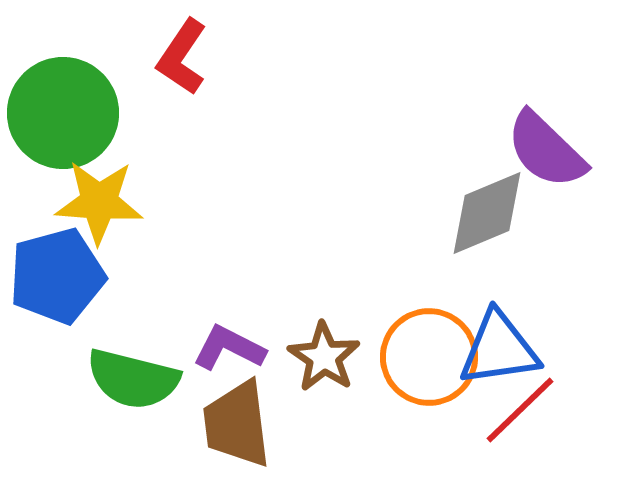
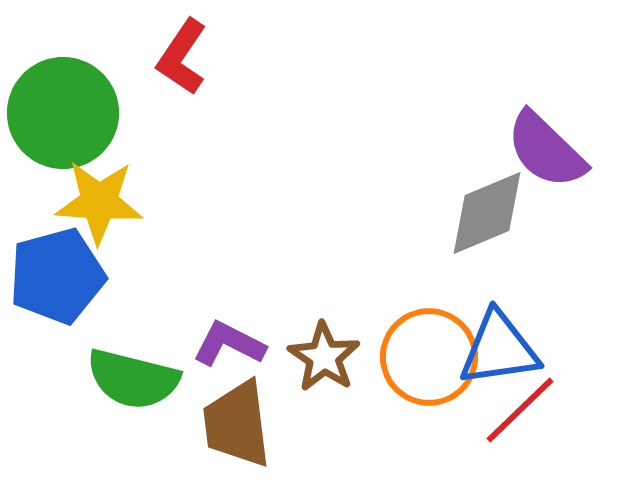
purple L-shape: moved 4 px up
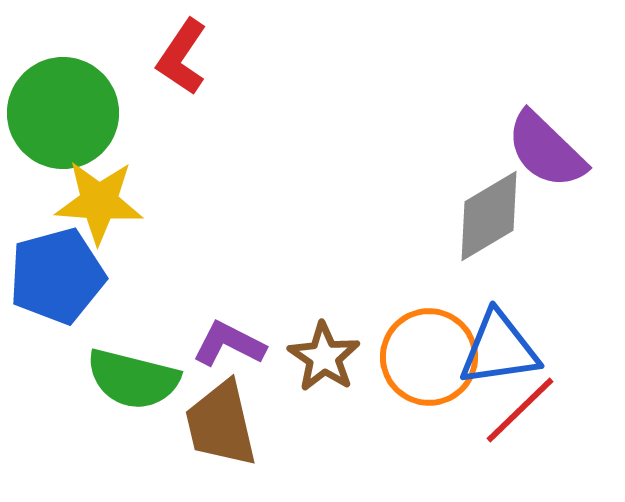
gray diamond: moved 2 px right, 3 px down; rotated 8 degrees counterclockwise
brown trapezoid: moved 16 px left; rotated 6 degrees counterclockwise
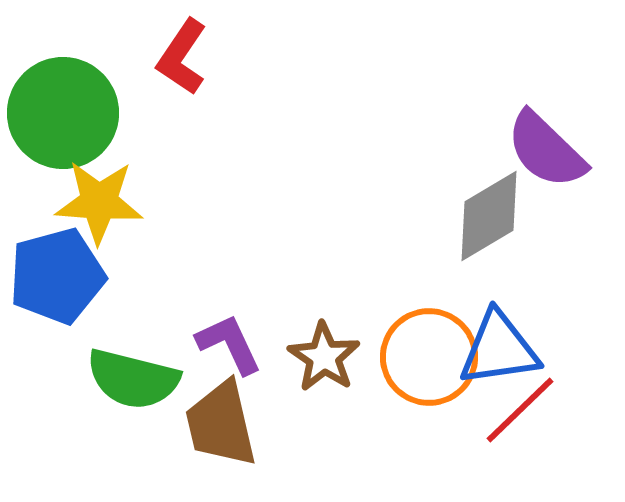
purple L-shape: rotated 38 degrees clockwise
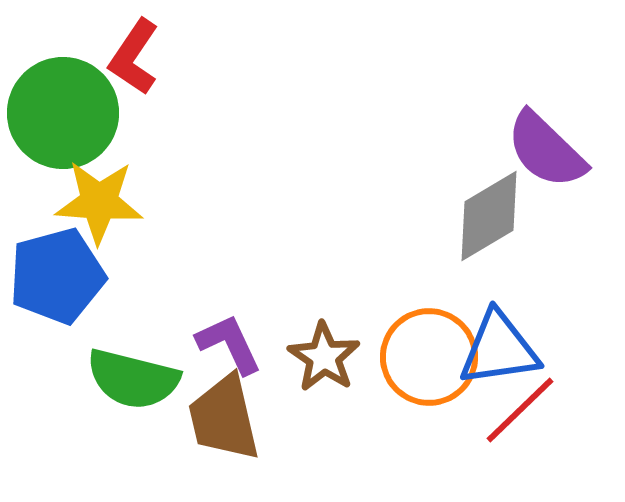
red L-shape: moved 48 px left
brown trapezoid: moved 3 px right, 6 px up
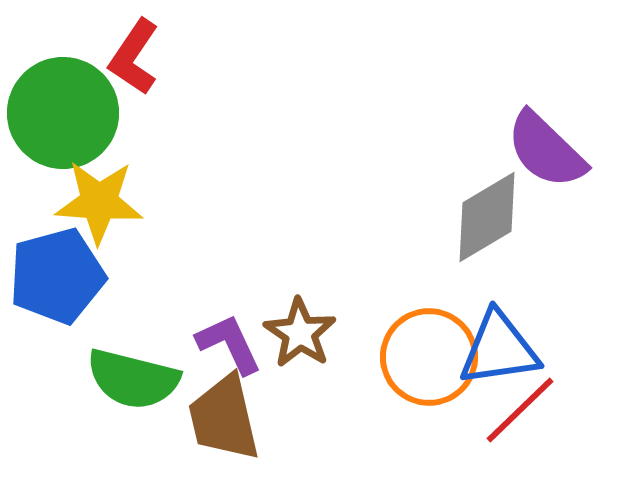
gray diamond: moved 2 px left, 1 px down
brown star: moved 24 px left, 24 px up
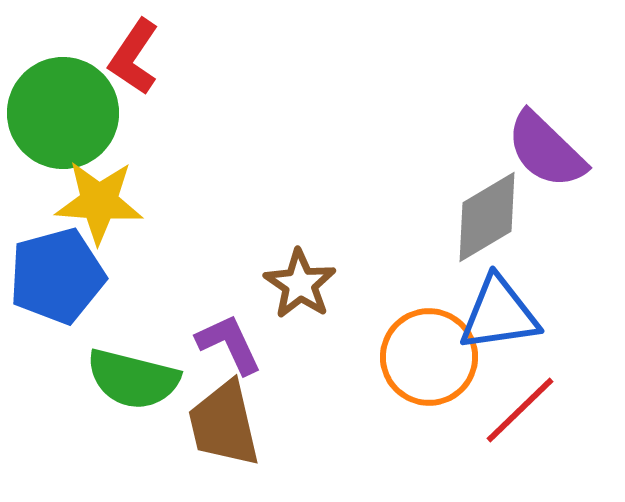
brown star: moved 49 px up
blue triangle: moved 35 px up
brown trapezoid: moved 6 px down
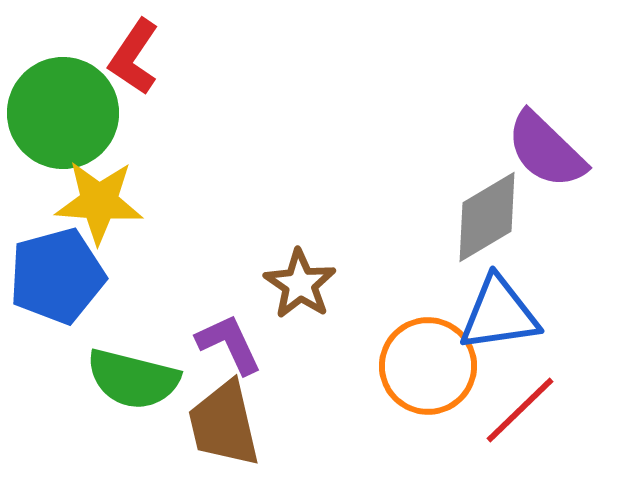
orange circle: moved 1 px left, 9 px down
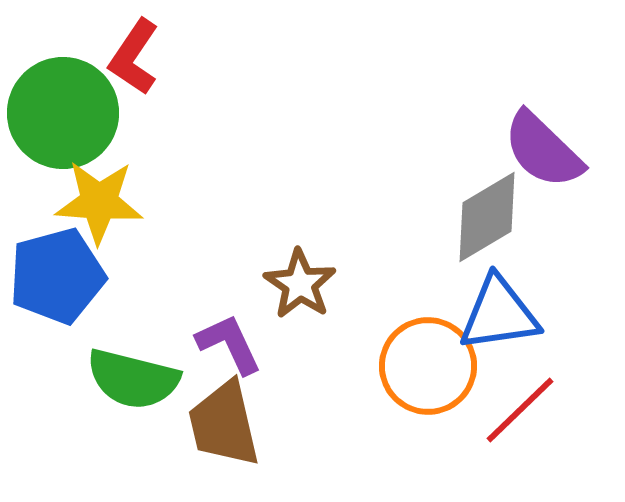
purple semicircle: moved 3 px left
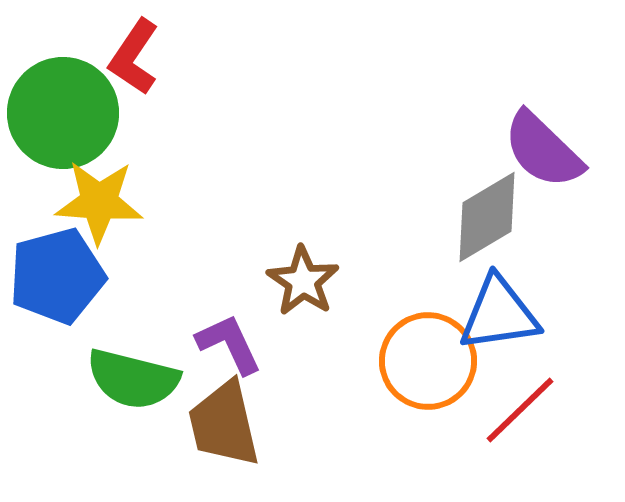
brown star: moved 3 px right, 3 px up
orange circle: moved 5 px up
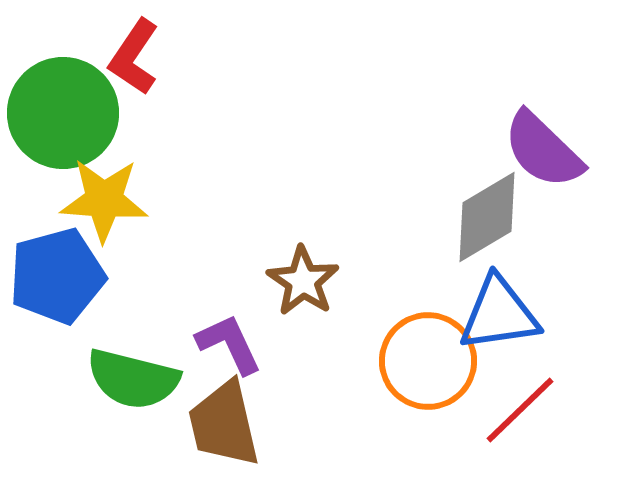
yellow star: moved 5 px right, 2 px up
